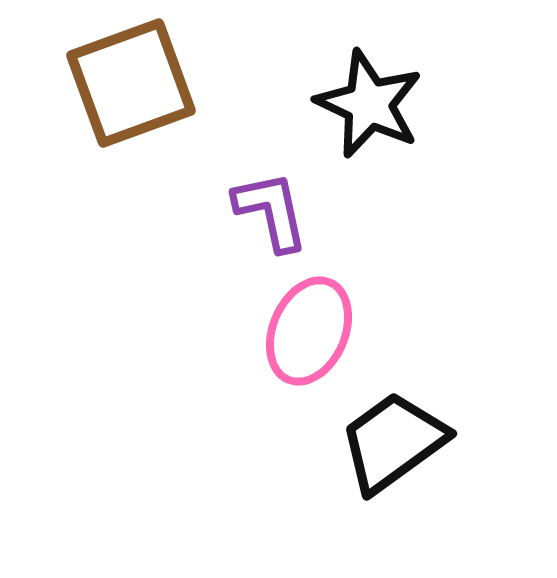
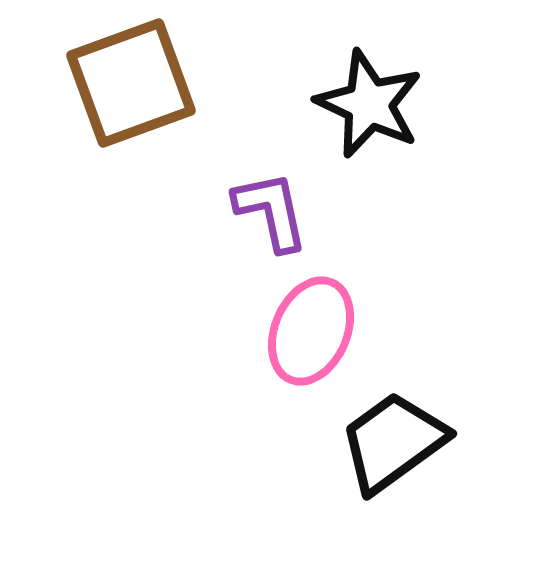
pink ellipse: moved 2 px right
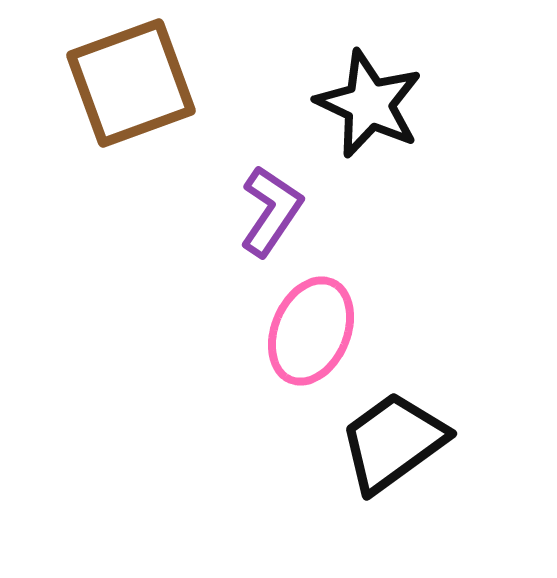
purple L-shape: rotated 46 degrees clockwise
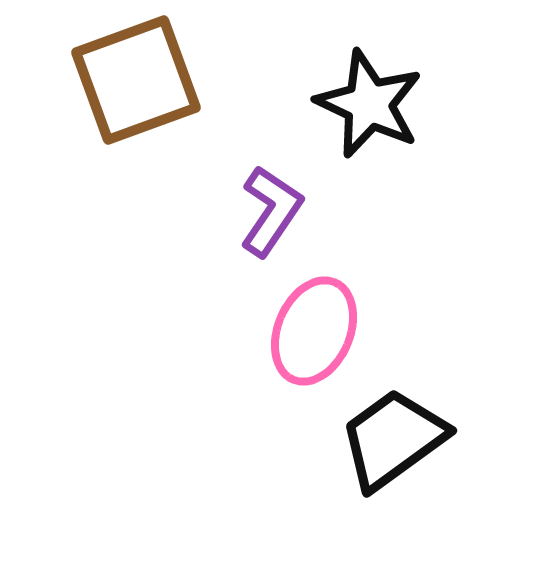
brown square: moved 5 px right, 3 px up
pink ellipse: moved 3 px right
black trapezoid: moved 3 px up
